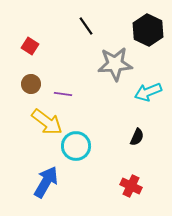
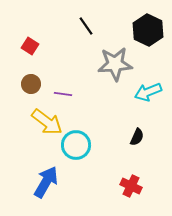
cyan circle: moved 1 px up
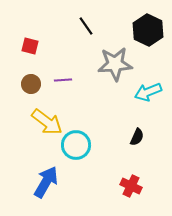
red square: rotated 18 degrees counterclockwise
purple line: moved 14 px up; rotated 12 degrees counterclockwise
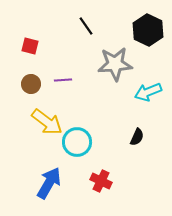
cyan circle: moved 1 px right, 3 px up
blue arrow: moved 3 px right, 1 px down
red cross: moved 30 px left, 5 px up
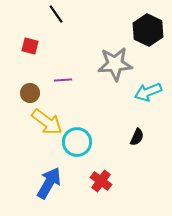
black line: moved 30 px left, 12 px up
brown circle: moved 1 px left, 9 px down
red cross: rotated 10 degrees clockwise
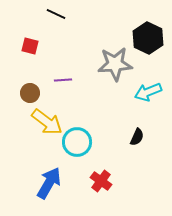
black line: rotated 30 degrees counterclockwise
black hexagon: moved 8 px down
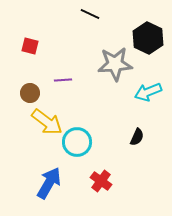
black line: moved 34 px right
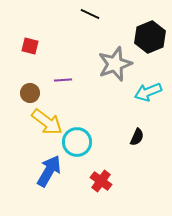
black hexagon: moved 2 px right, 1 px up; rotated 12 degrees clockwise
gray star: rotated 16 degrees counterclockwise
blue arrow: moved 12 px up
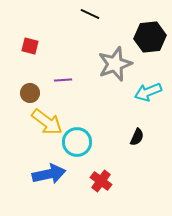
black hexagon: rotated 16 degrees clockwise
blue arrow: moved 3 px down; rotated 48 degrees clockwise
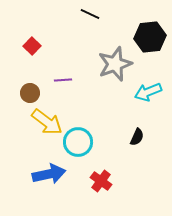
red square: moved 2 px right; rotated 30 degrees clockwise
cyan circle: moved 1 px right
